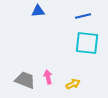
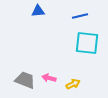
blue line: moved 3 px left
pink arrow: moved 1 px right, 1 px down; rotated 64 degrees counterclockwise
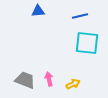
pink arrow: moved 1 px down; rotated 64 degrees clockwise
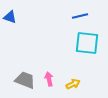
blue triangle: moved 28 px left, 6 px down; rotated 24 degrees clockwise
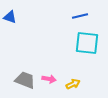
pink arrow: rotated 112 degrees clockwise
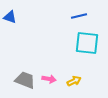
blue line: moved 1 px left
yellow arrow: moved 1 px right, 3 px up
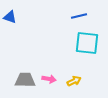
gray trapezoid: rotated 20 degrees counterclockwise
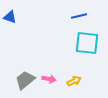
gray trapezoid: rotated 40 degrees counterclockwise
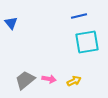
blue triangle: moved 1 px right, 6 px down; rotated 32 degrees clockwise
cyan square: moved 1 px up; rotated 15 degrees counterclockwise
